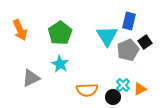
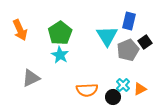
cyan star: moved 9 px up
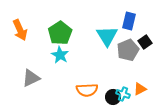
cyan cross: moved 9 px down; rotated 24 degrees counterclockwise
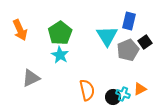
orange semicircle: rotated 100 degrees counterclockwise
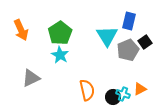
orange arrow: moved 1 px right
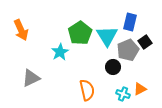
blue rectangle: moved 1 px right, 1 px down
green pentagon: moved 20 px right
cyan star: moved 3 px up; rotated 12 degrees clockwise
black circle: moved 30 px up
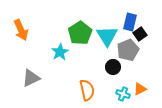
black square: moved 5 px left, 8 px up
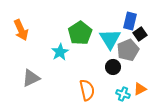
blue rectangle: moved 1 px up
cyan triangle: moved 3 px right, 3 px down
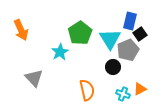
gray triangle: moved 3 px right; rotated 48 degrees counterclockwise
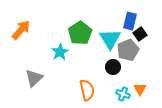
orange arrow: rotated 115 degrees counterclockwise
gray triangle: rotated 30 degrees clockwise
orange triangle: rotated 32 degrees counterclockwise
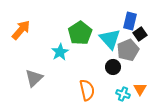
cyan triangle: rotated 10 degrees counterclockwise
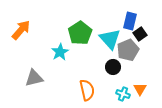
gray triangle: rotated 30 degrees clockwise
